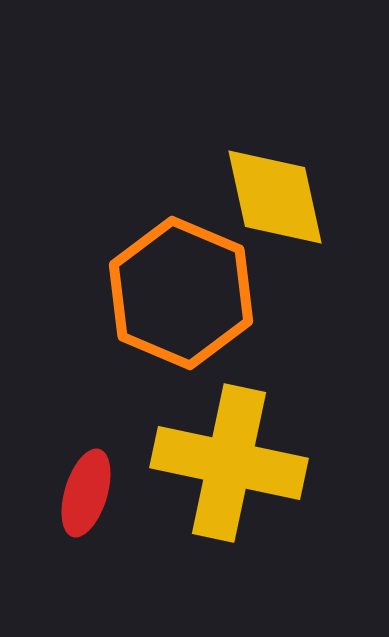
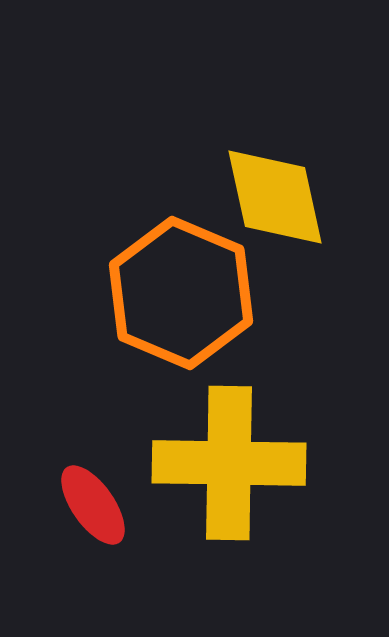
yellow cross: rotated 11 degrees counterclockwise
red ellipse: moved 7 px right, 12 px down; rotated 52 degrees counterclockwise
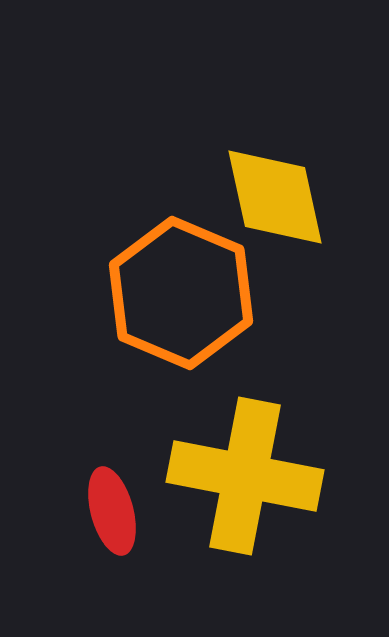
yellow cross: moved 16 px right, 13 px down; rotated 10 degrees clockwise
red ellipse: moved 19 px right, 6 px down; rotated 20 degrees clockwise
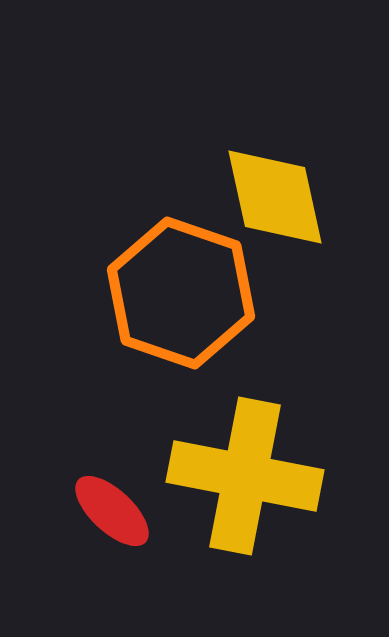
orange hexagon: rotated 4 degrees counterclockwise
red ellipse: rotated 32 degrees counterclockwise
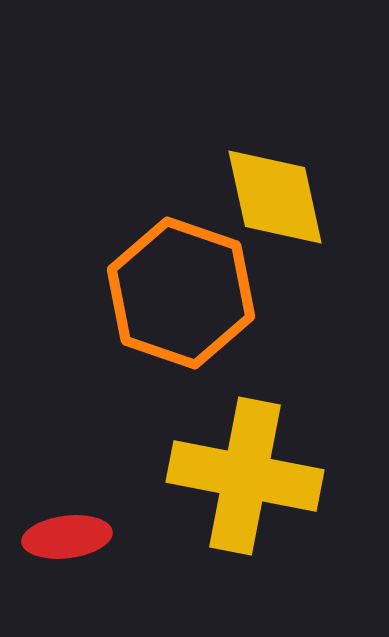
red ellipse: moved 45 px left, 26 px down; rotated 50 degrees counterclockwise
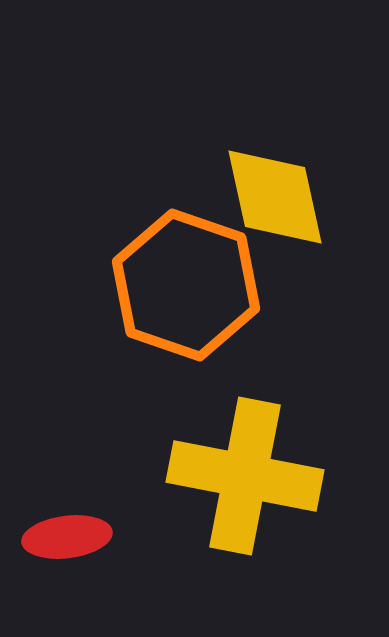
orange hexagon: moved 5 px right, 8 px up
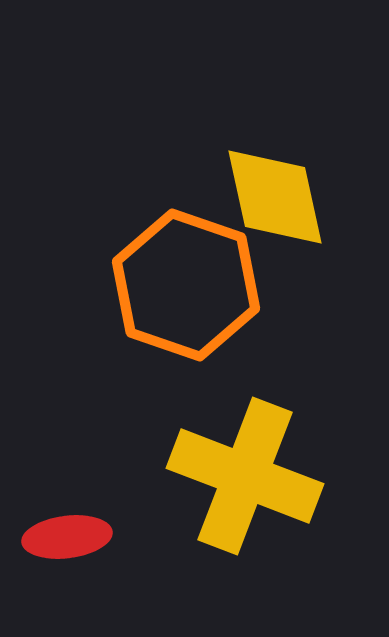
yellow cross: rotated 10 degrees clockwise
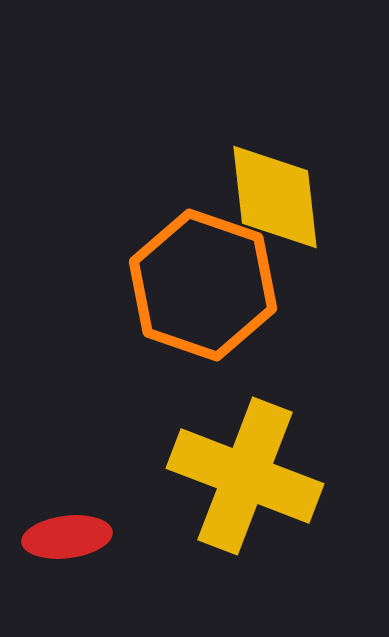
yellow diamond: rotated 6 degrees clockwise
orange hexagon: moved 17 px right
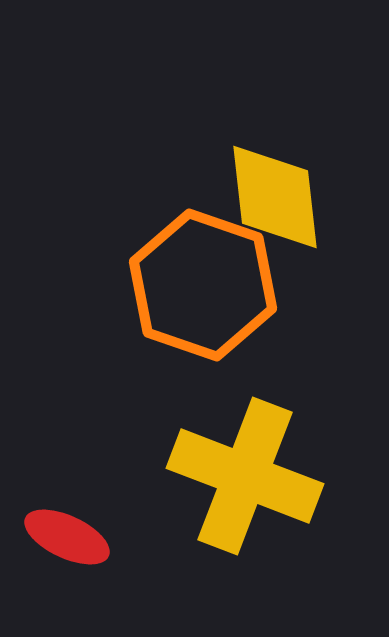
red ellipse: rotated 32 degrees clockwise
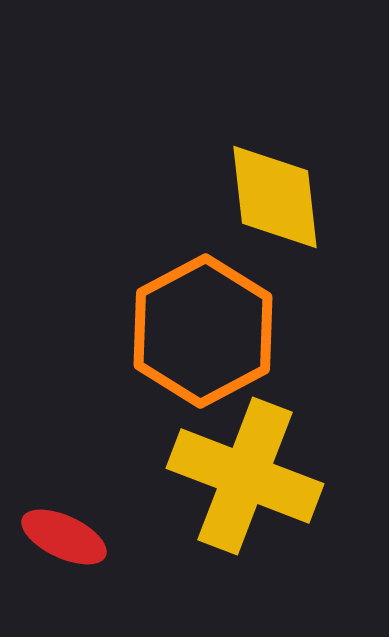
orange hexagon: moved 46 px down; rotated 13 degrees clockwise
red ellipse: moved 3 px left
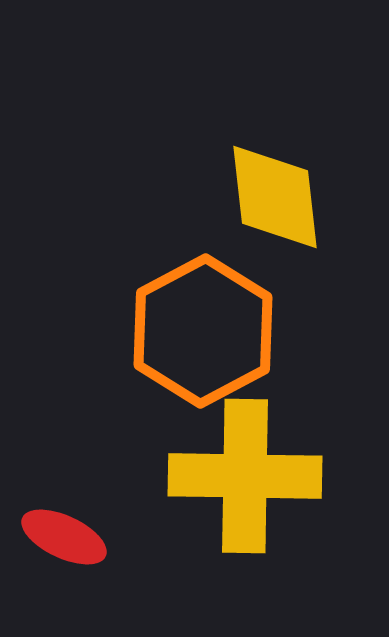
yellow cross: rotated 20 degrees counterclockwise
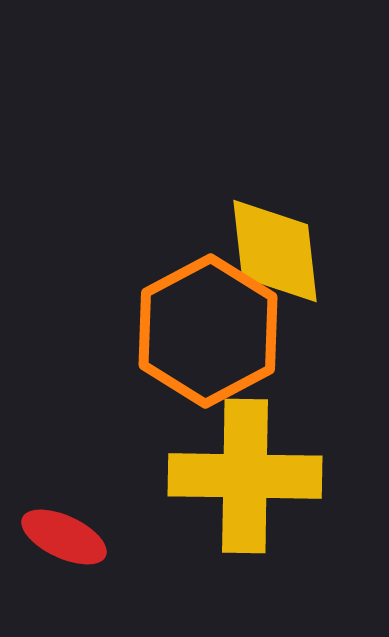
yellow diamond: moved 54 px down
orange hexagon: moved 5 px right
